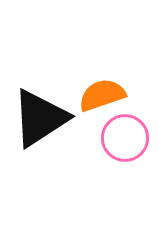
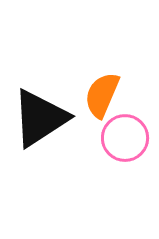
orange semicircle: rotated 48 degrees counterclockwise
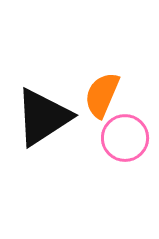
black triangle: moved 3 px right, 1 px up
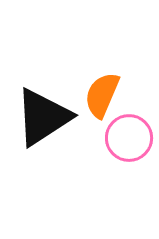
pink circle: moved 4 px right
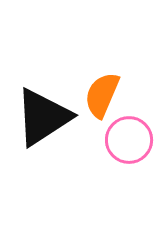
pink circle: moved 2 px down
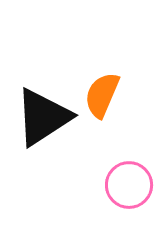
pink circle: moved 45 px down
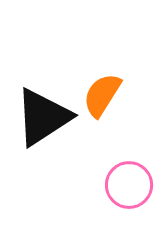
orange semicircle: rotated 9 degrees clockwise
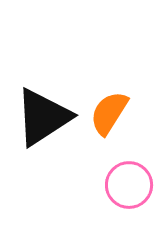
orange semicircle: moved 7 px right, 18 px down
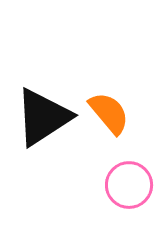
orange semicircle: rotated 108 degrees clockwise
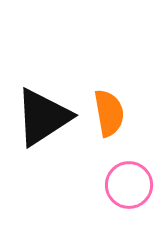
orange semicircle: rotated 30 degrees clockwise
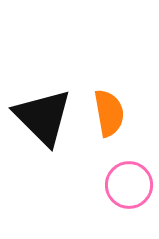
black triangle: rotated 42 degrees counterclockwise
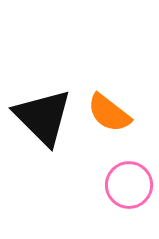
orange semicircle: rotated 138 degrees clockwise
